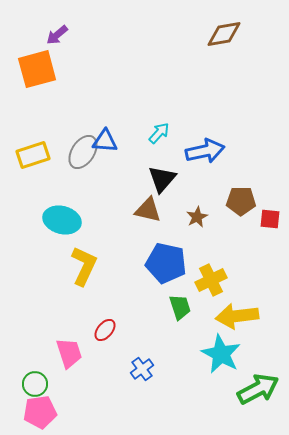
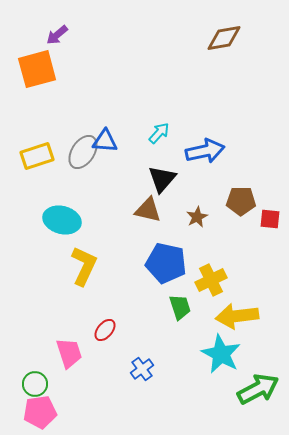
brown diamond: moved 4 px down
yellow rectangle: moved 4 px right, 1 px down
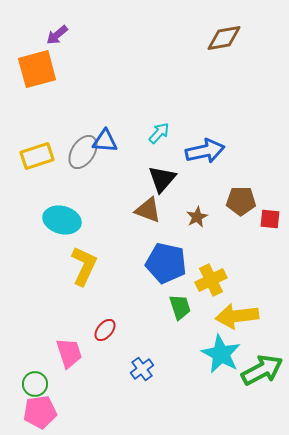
brown triangle: rotated 8 degrees clockwise
green arrow: moved 4 px right, 19 px up
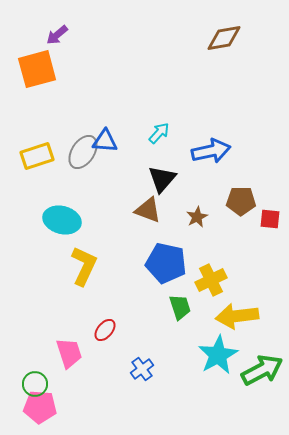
blue arrow: moved 6 px right
cyan star: moved 3 px left, 1 px down; rotated 15 degrees clockwise
pink pentagon: moved 5 px up; rotated 12 degrees clockwise
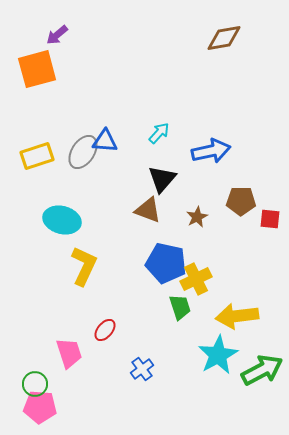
yellow cross: moved 15 px left, 1 px up
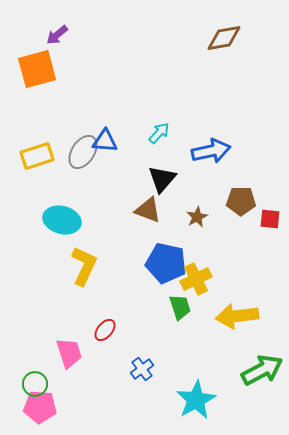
cyan star: moved 22 px left, 45 px down
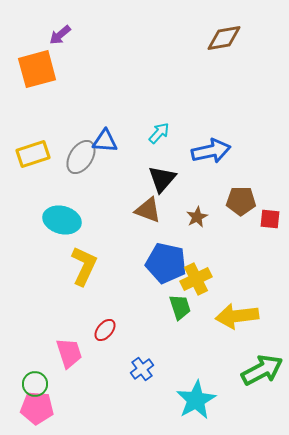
purple arrow: moved 3 px right
gray ellipse: moved 2 px left, 5 px down
yellow rectangle: moved 4 px left, 2 px up
pink pentagon: moved 3 px left, 1 px down
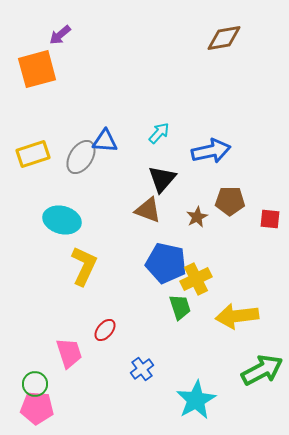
brown pentagon: moved 11 px left
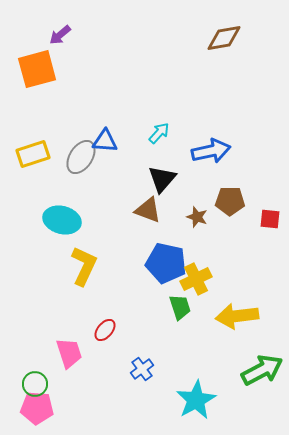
brown star: rotated 25 degrees counterclockwise
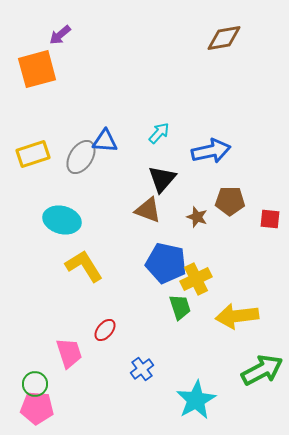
yellow L-shape: rotated 57 degrees counterclockwise
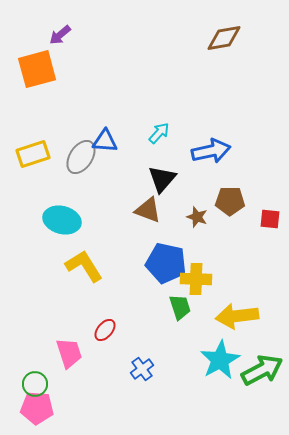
yellow cross: rotated 28 degrees clockwise
cyan star: moved 24 px right, 40 px up
